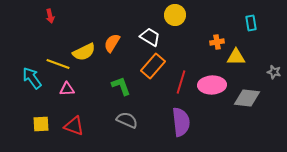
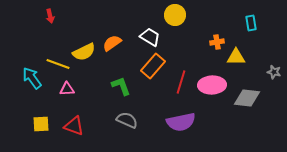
orange semicircle: rotated 24 degrees clockwise
purple semicircle: rotated 84 degrees clockwise
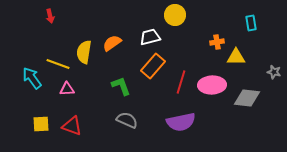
white trapezoid: rotated 45 degrees counterclockwise
yellow semicircle: rotated 125 degrees clockwise
red triangle: moved 2 px left
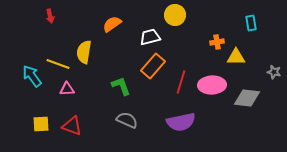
orange semicircle: moved 19 px up
cyan arrow: moved 2 px up
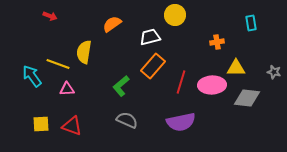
red arrow: rotated 56 degrees counterclockwise
yellow triangle: moved 11 px down
green L-shape: rotated 110 degrees counterclockwise
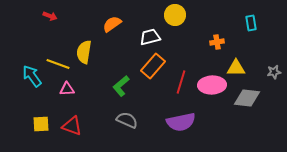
gray star: rotated 24 degrees counterclockwise
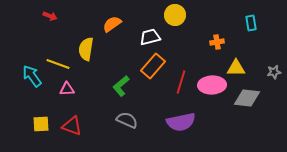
yellow semicircle: moved 2 px right, 3 px up
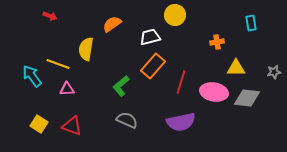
pink ellipse: moved 2 px right, 7 px down; rotated 12 degrees clockwise
yellow square: moved 2 px left; rotated 36 degrees clockwise
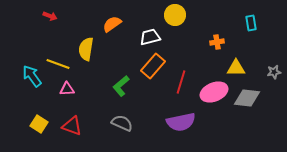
pink ellipse: rotated 32 degrees counterclockwise
gray semicircle: moved 5 px left, 3 px down
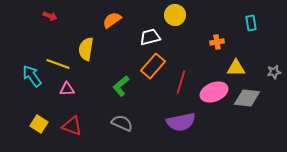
orange semicircle: moved 4 px up
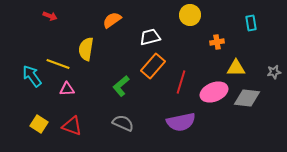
yellow circle: moved 15 px right
gray semicircle: moved 1 px right
